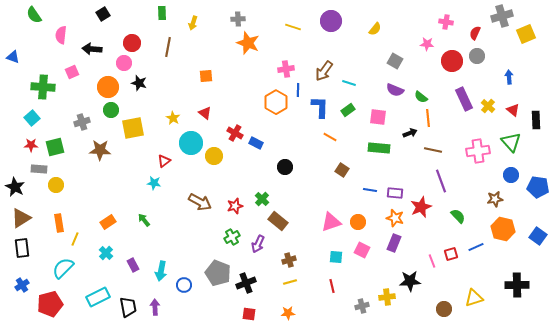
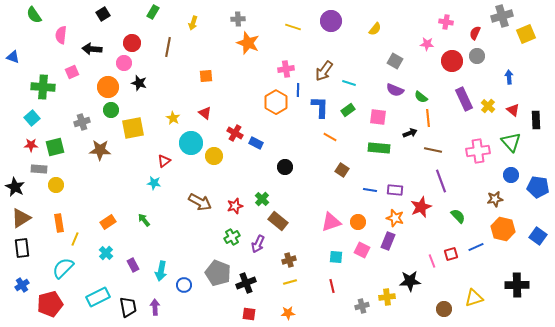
green rectangle at (162, 13): moved 9 px left, 1 px up; rotated 32 degrees clockwise
purple rectangle at (395, 193): moved 3 px up
purple rectangle at (394, 243): moved 6 px left, 2 px up
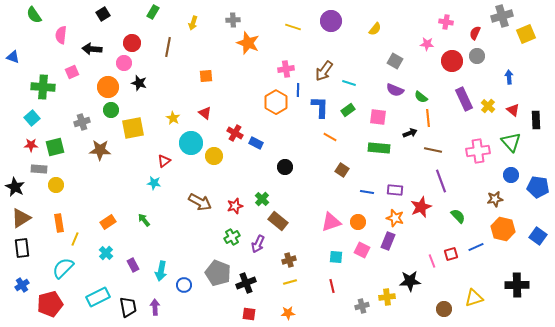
gray cross at (238, 19): moved 5 px left, 1 px down
blue line at (370, 190): moved 3 px left, 2 px down
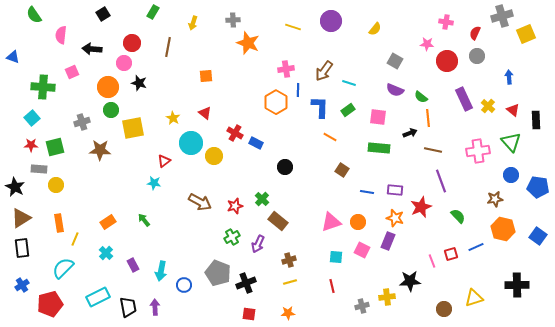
red circle at (452, 61): moved 5 px left
